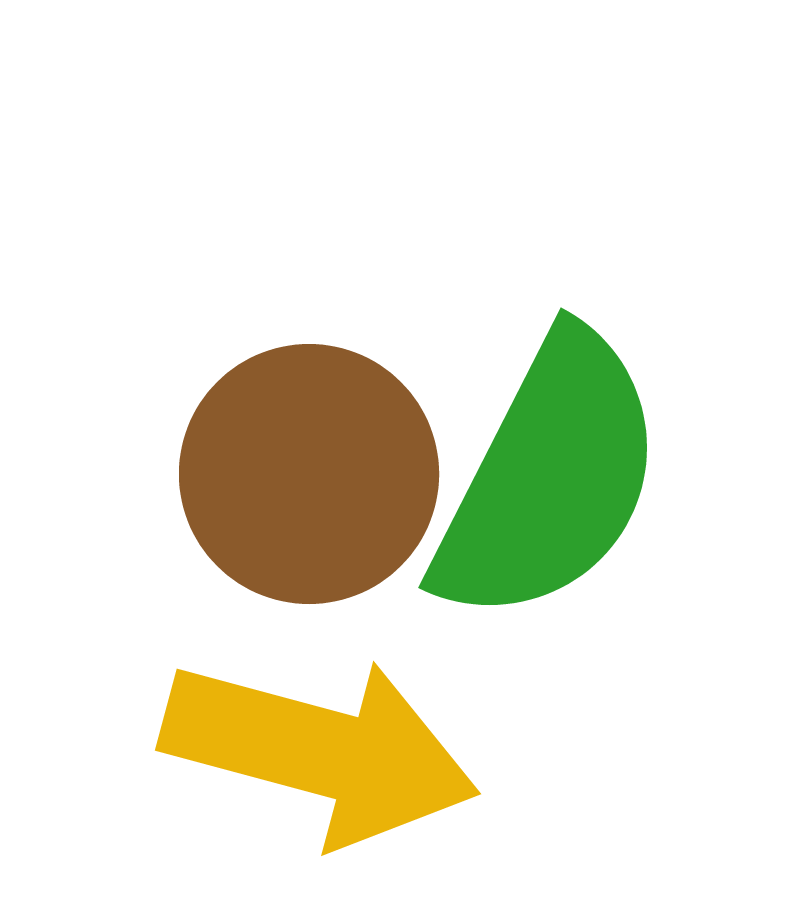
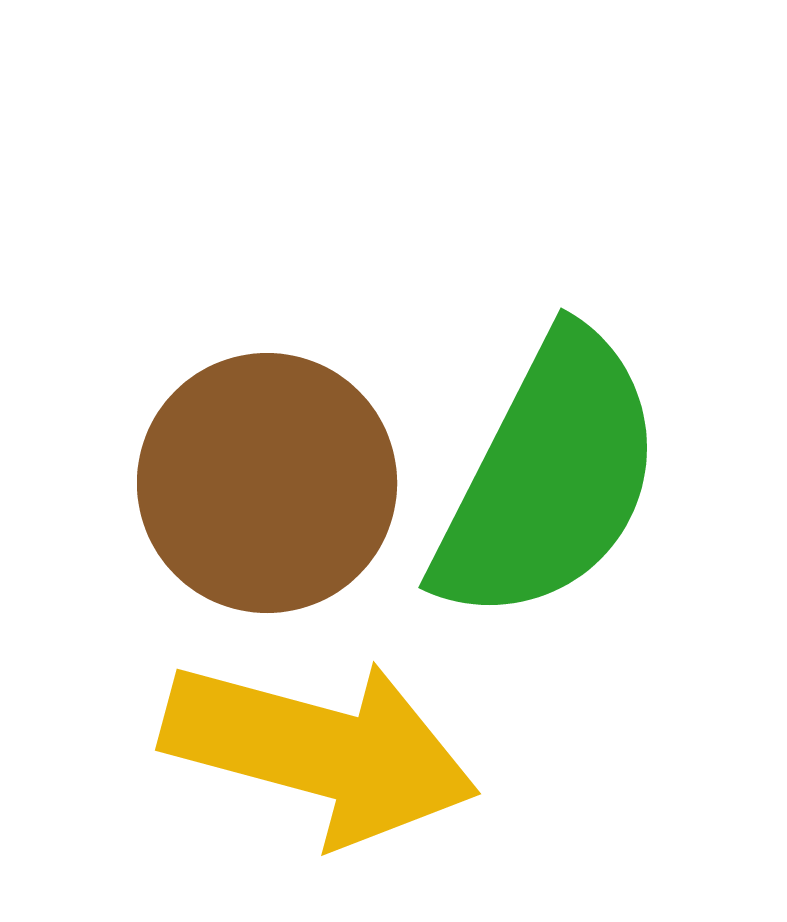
brown circle: moved 42 px left, 9 px down
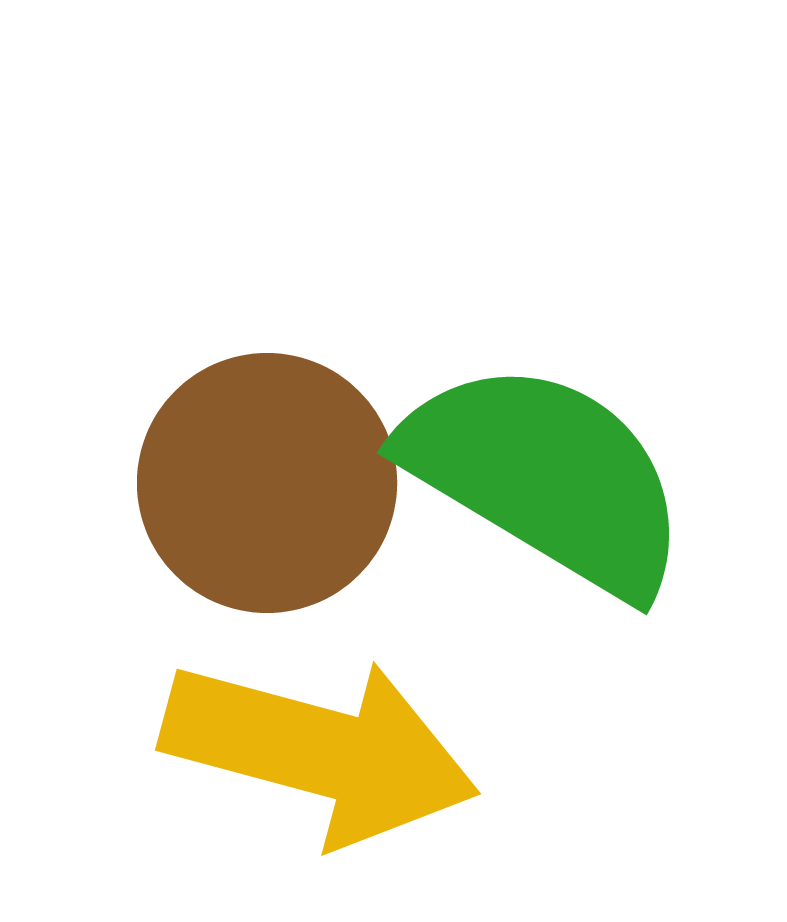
green semicircle: moved 3 px left, 1 px up; rotated 86 degrees counterclockwise
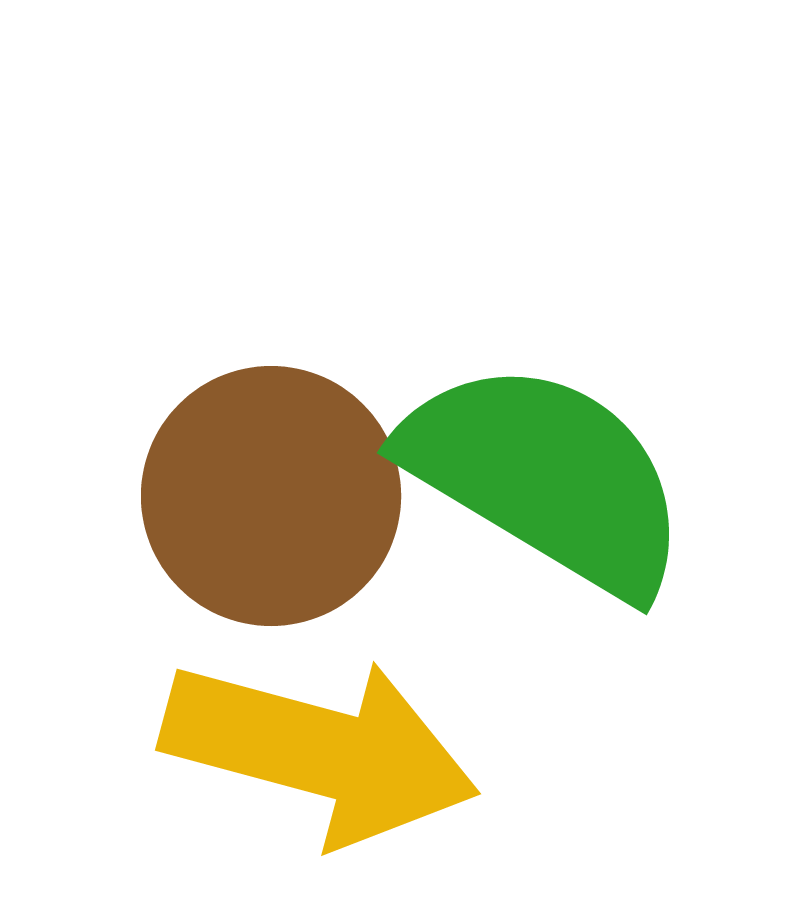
brown circle: moved 4 px right, 13 px down
